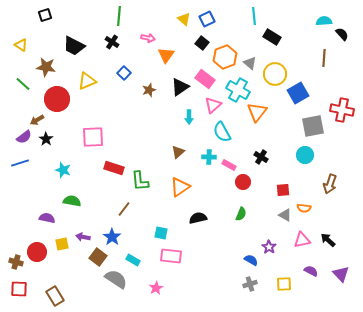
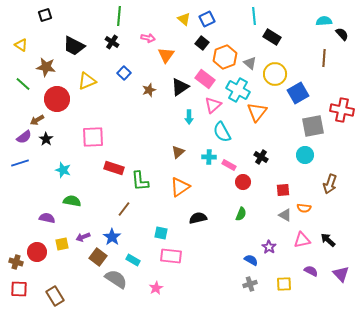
purple arrow at (83, 237): rotated 32 degrees counterclockwise
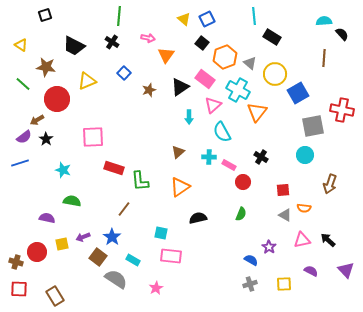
purple triangle at (341, 274): moved 5 px right, 4 px up
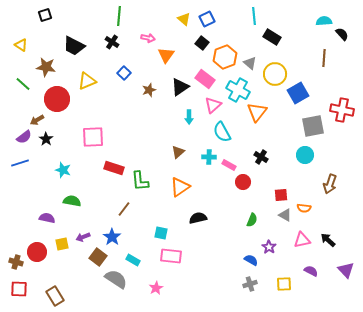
red square at (283, 190): moved 2 px left, 5 px down
green semicircle at (241, 214): moved 11 px right, 6 px down
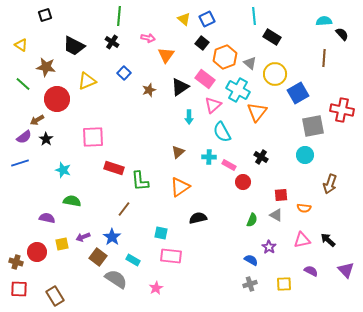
gray triangle at (285, 215): moved 9 px left
